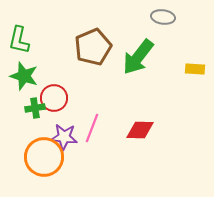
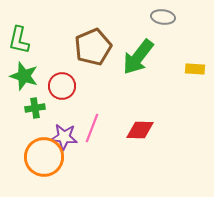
red circle: moved 8 px right, 12 px up
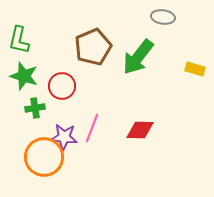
yellow rectangle: rotated 12 degrees clockwise
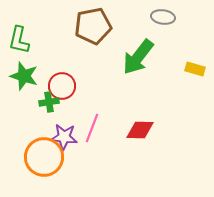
brown pentagon: moved 21 px up; rotated 12 degrees clockwise
green cross: moved 14 px right, 6 px up
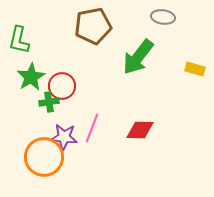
green star: moved 7 px right, 1 px down; rotated 24 degrees clockwise
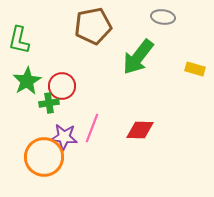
green star: moved 4 px left, 4 px down
green cross: moved 1 px down
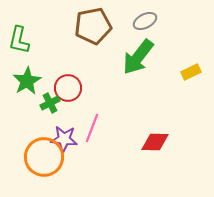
gray ellipse: moved 18 px left, 4 px down; rotated 35 degrees counterclockwise
yellow rectangle: moved 4 px left, 3 px down; rotated 42 degrees counterclockwise
red circle: moved 6 px right, 2 px down
green cross: moved 1 px right; rotated 18 degrees counterclockwise
red diamond: moved 15 px right, 12 px down
purple star: moved 2 px down
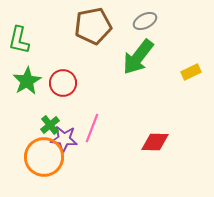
red circle: moved 5 px left, 5 px up
green cross: moved 22 px down; rotated 12 degrees counterclockwise
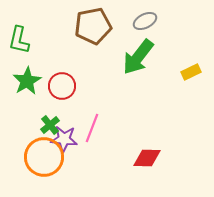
red circle: moved 1 px left, 3 px down
red diamond: moved 8 px left, 16 px down
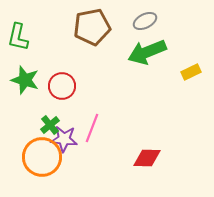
brown pentagon: moved 1 px left, 1 px down
green L-shape: moved 1 px left, 3 px up
green arrow: moved 9 px right, 5 px up; rotated 30 degrees clockwise
green star: moved 2 px left, 1 px up; rotated 24 degrees counterclockwise
orange circle: moved 2 px left
